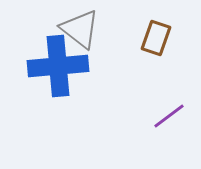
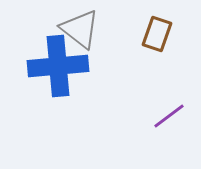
brown rectangle: moved 1 px right, 4 px up
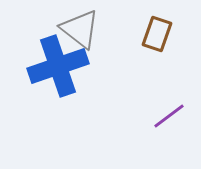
blue cross: rotated 14 degrees counterclockwise
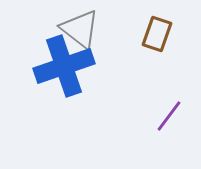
blue cross: moved 6 px right
purple line: rotated 16 degrees counterclockwise
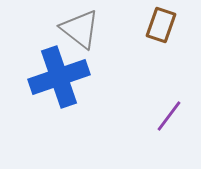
brown rectangle: moved 4 px right, 9 px up
blue cross: moved 5 px left, 11 px down
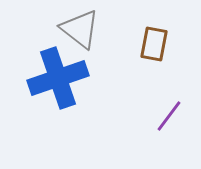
brown rectangle: moved 7 px left, 19 px down; rotated 8 degrees counterclockwise
blue cross: moved 1 px left, 1 px down
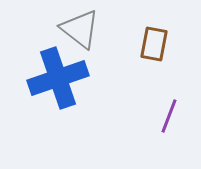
purple line: rotated 16 degrees counterclockwise
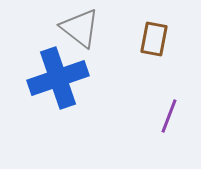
gray triangle: moved 1 px up
brown rectangle: moved 5 px up
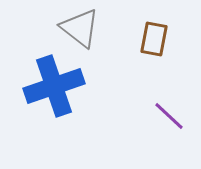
blue cross: moved 4 px left, 8 px down
purple line: rotated 68 degrees counterclockwise
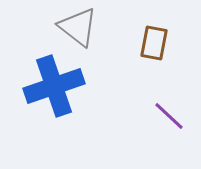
gray triangle: moved 2 px left, 1 px up
brown rectangle: moved 4 px down
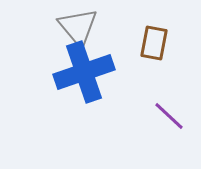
gray triangle: rotated 12 degrees clockwise
blue cross: moved 30 px right, 14 px up
